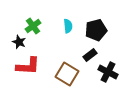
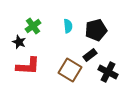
brown square: moved 3 px right, 4 px up
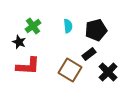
black rectangle: moved 1 px left, 1 px up
black cross: rotated 18 degrees clockwise
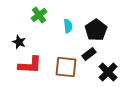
green cross: moved 6 px right, 11 px up
black pentagon: rotated 20 degrees counterclockwise
red L-shape: moved 2 px right, 1 px up
brown square: moved 4 px left, 3 px up; rotated 25 degrees counterclockwise
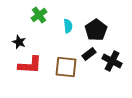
black cross: moved 4 px right, 11 px up; rotated 18 degrees counterclockwise
